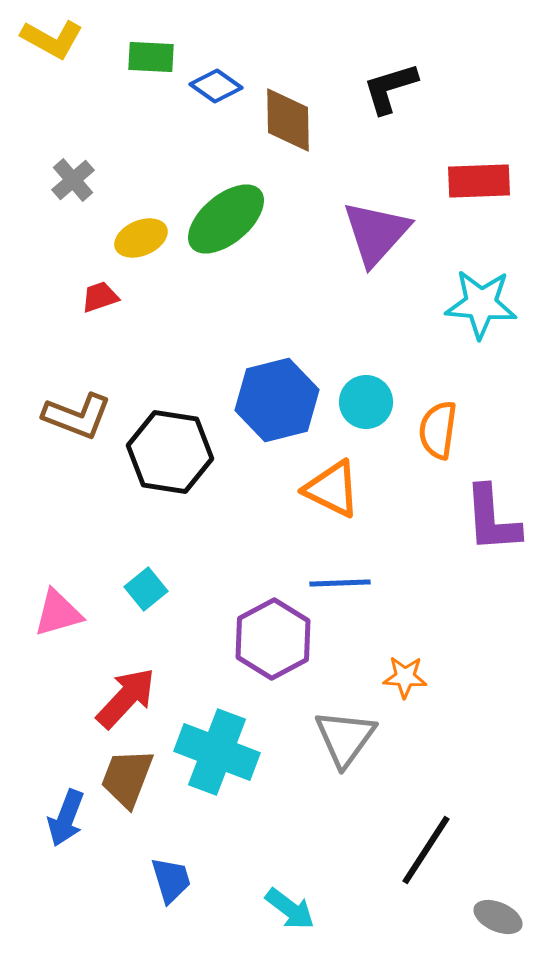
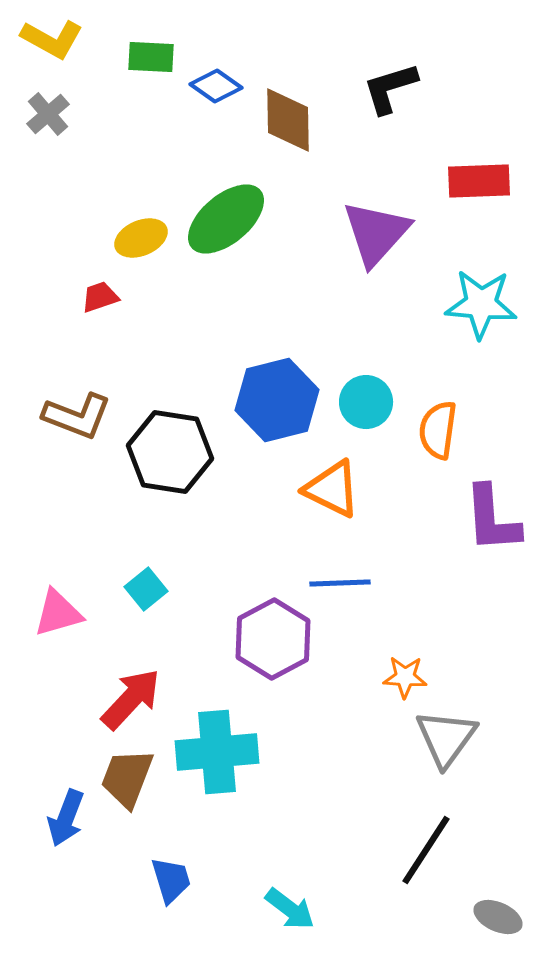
gray cross: moved 25 px left, 66 px up
red arrow: moved 5 px right, 1 px down
gray triangle: moved 101 px right
cyan cross: rotated 26 degrees counterclockwise
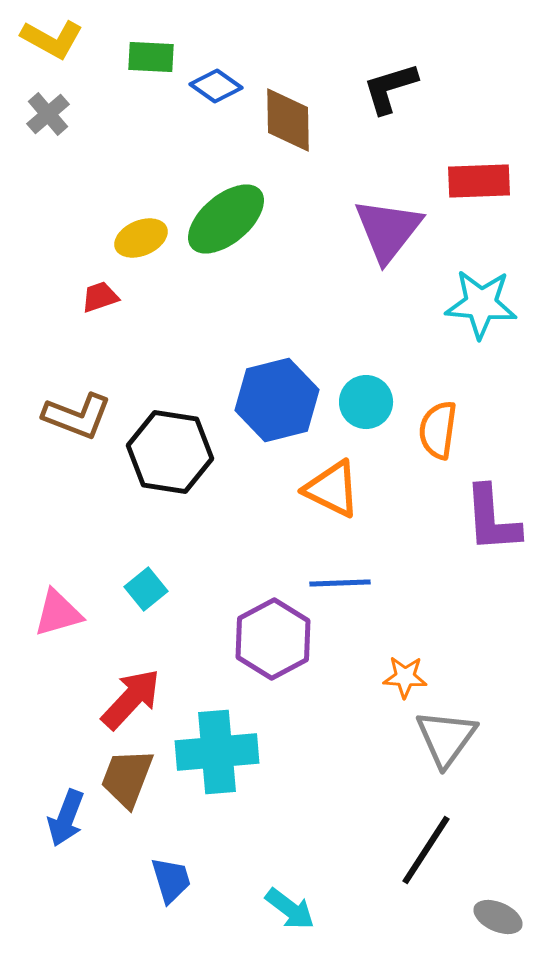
purple triangle: moved 12 px right, 3 px up; rotated 4 degrees counterclockwise
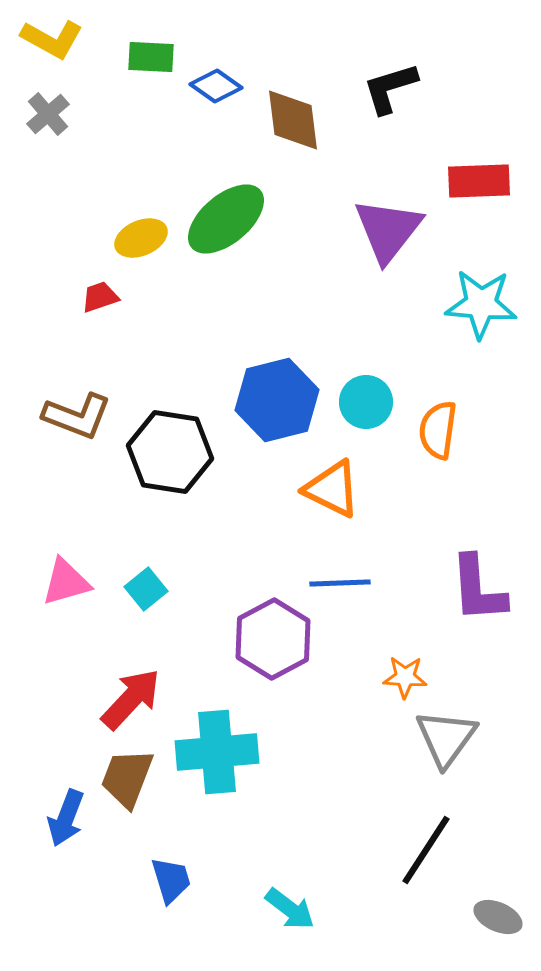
brown diamond: moved 5 px right; rotated 6 degrees counterclockwise
purple L-shape: moved 14 px left, 70 px down
pink triangle: moved 8 px right, 31 px up
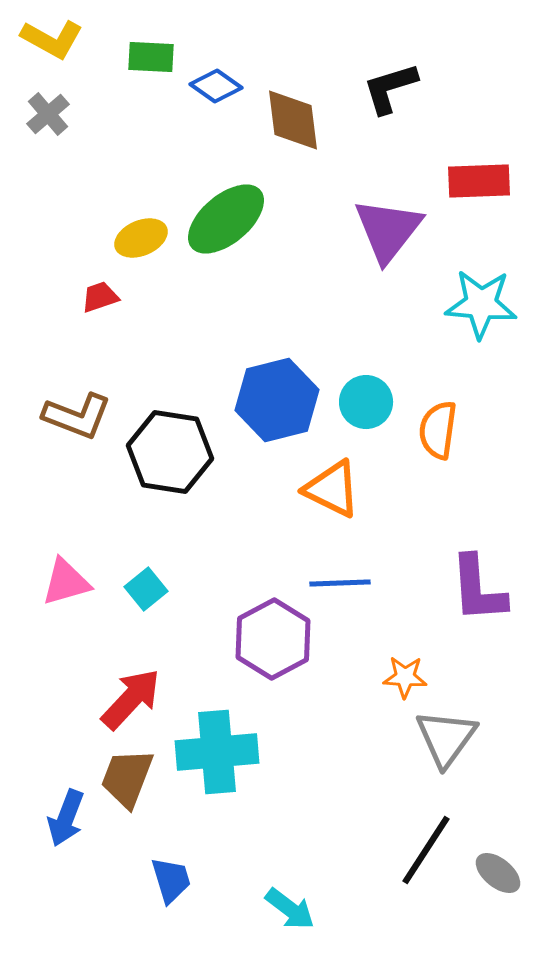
gray ellipse: moved 44 px up; rotated 15 degrees clockwise
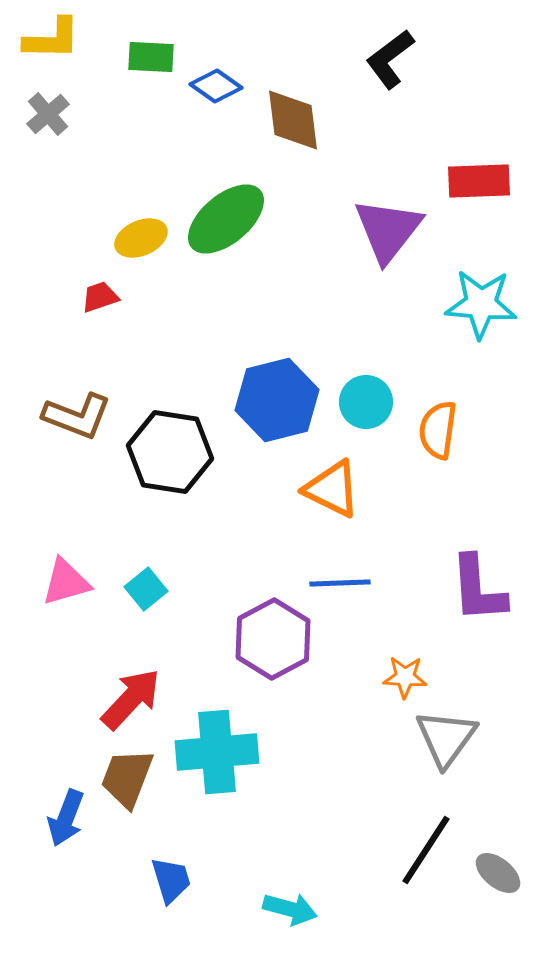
yellow L-shape: rotated 28 degrees counterclockwise
black L-shape: moved 29 px up; rotated 20 degrees counterclockwise
cyan arrow: rotated 22 degrees counterclockwise
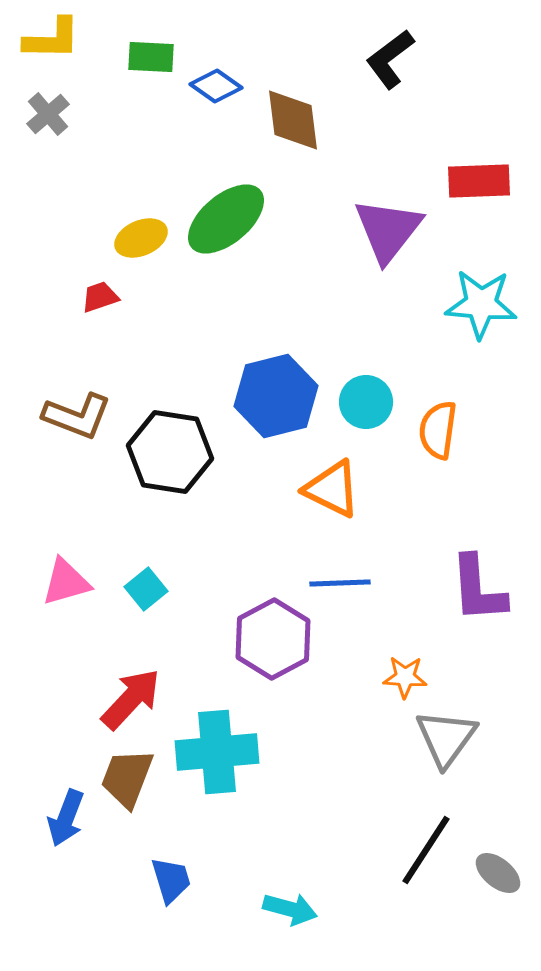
blue hexagon: moved 1 px left, 4 px up
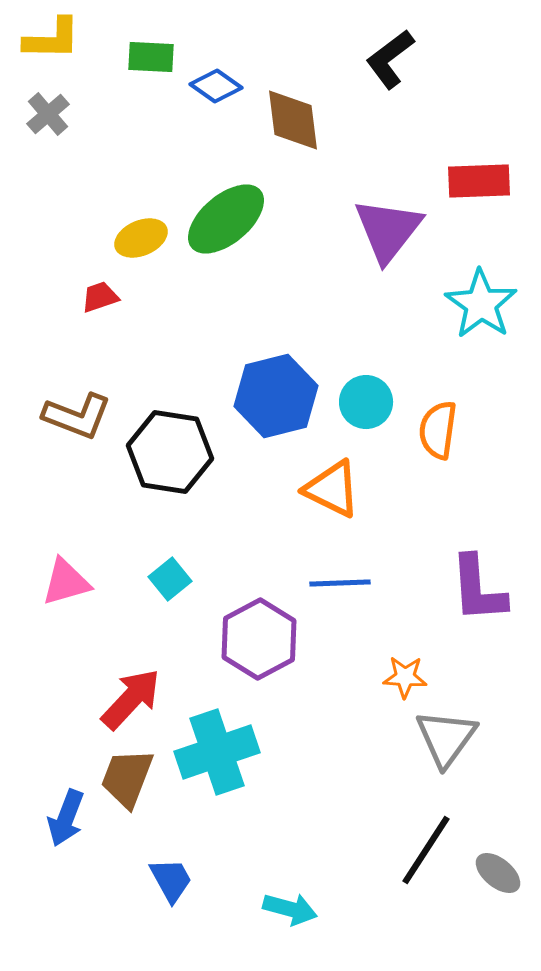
cyan star: rotated 30 degrees clockwise
cyan square: moved 24 px right, 10 px up
purple hexagon: moved 14 px left
cyan cross: rotated 14 degrees counterclockwise
blue trapezoid: rotated 12 degrees counterclockwise
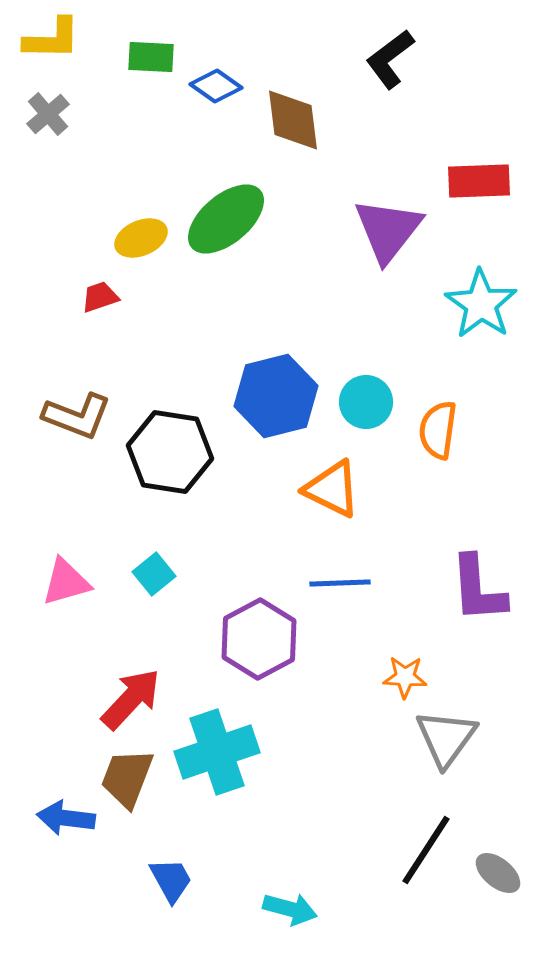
cyan square: moved 16 px left, 5 px up
blue arrow: rotated 76 degrees clockwise
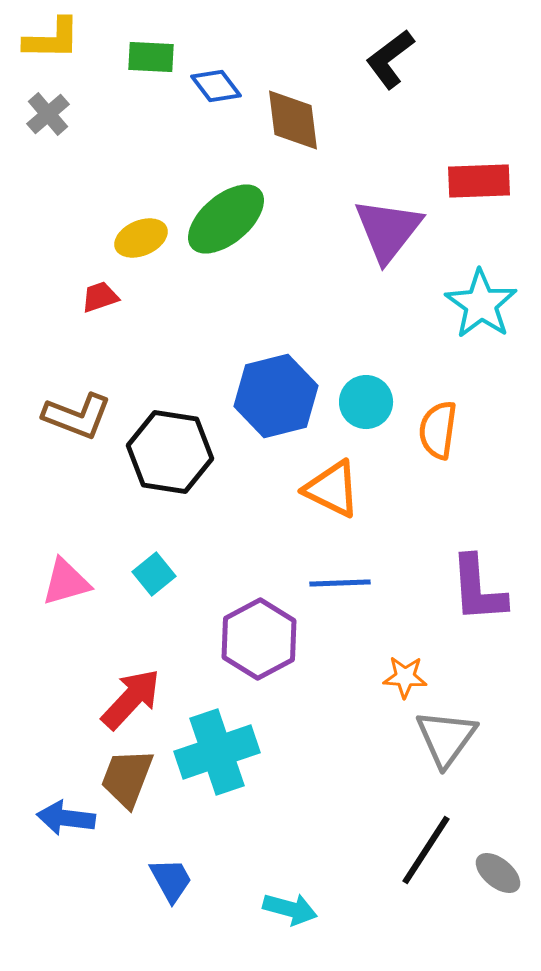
blue diamond: rotated 18 degrees clockwise
